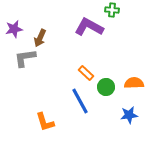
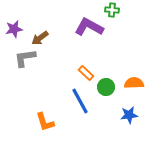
brown arrow: rotated 30 degrees clockwise
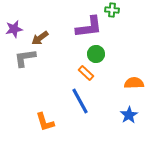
purple L-shape: rotated 144 degrees clockwise
green circle: moved 10 px left, 33 px up
blue star: rotated 24 degrees counterclockwise
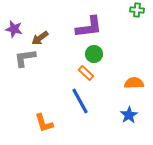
green cross: moved 25 px right
purple star: rotated 24 degrees clockwise
green circle: moved 2 px left
orange L-shape: moved 1 px left, 1 px down
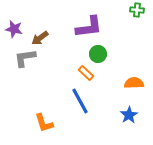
green circle: moved 4 px right
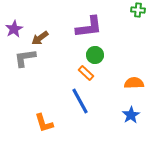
green cross: moved 1 px right
purple star: rotated 30 degrees clockwise
green circle: moved 3 px left, 1 px down
blue star: moved 2 px right
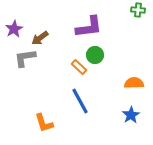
orange rectangle: moved 7 px left, 6 px up
